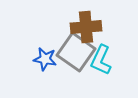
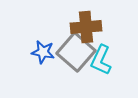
gray square: rotated 6 degrees clockwise
blue star: moved 2 px left, 7 px up
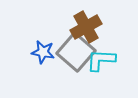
brown cross: rotated 24 degrees counterclockwise
cyan L-shape: rotated 68 degrees clockwise
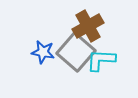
brown cross: moved 2 px right, 1 px up
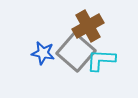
blue star: moved 1 px down
